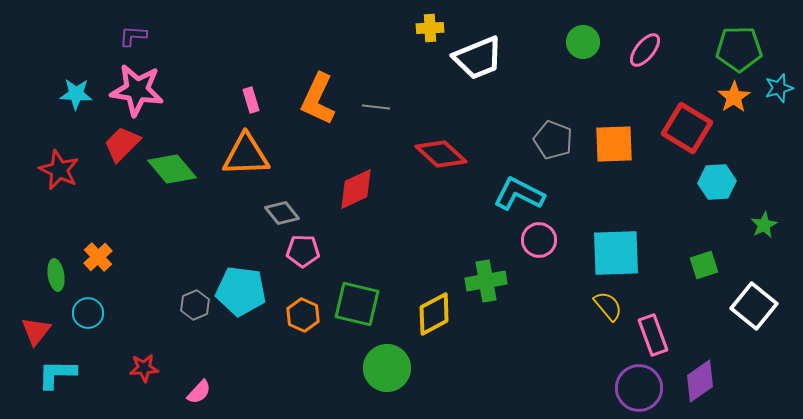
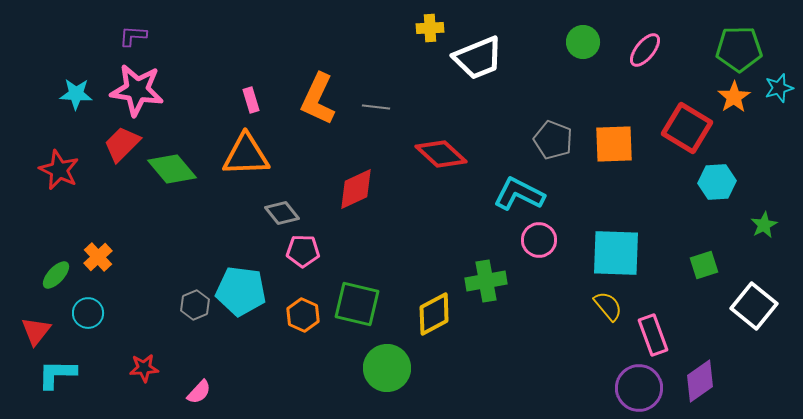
cyan square at (616, 253): rotated 4 degrees clockwise
green ellipse at (56, 275): rotated 52 degrees clockwise
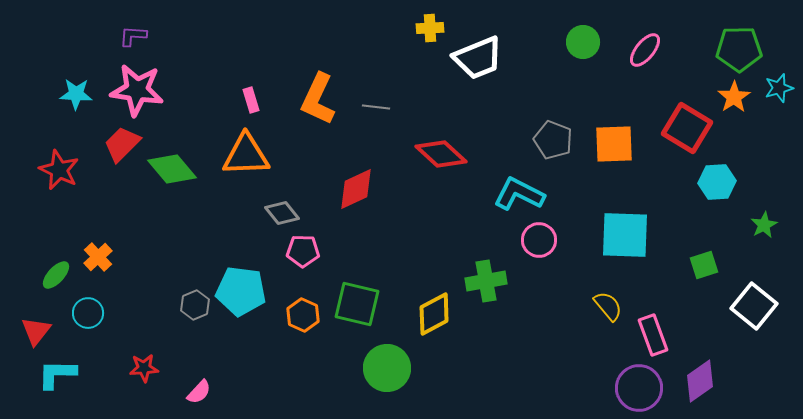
cyan square at (616, 253): moved 9 px right, 18 px up
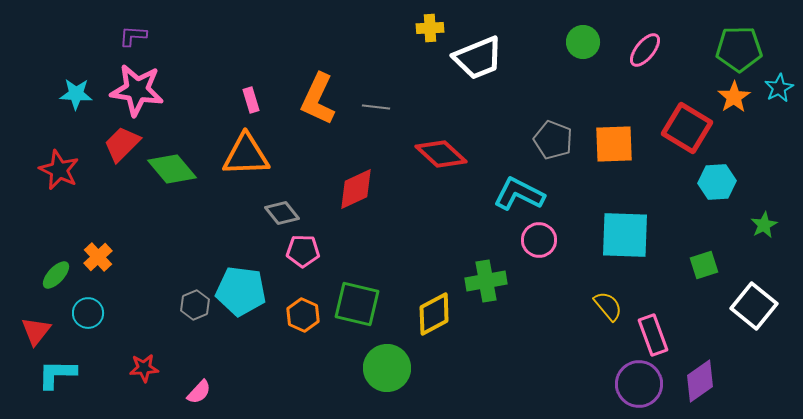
cyan star at (779, 88): rotated 12 degrees counterclockwise
purple circle at (639, 388): moved 4 px up
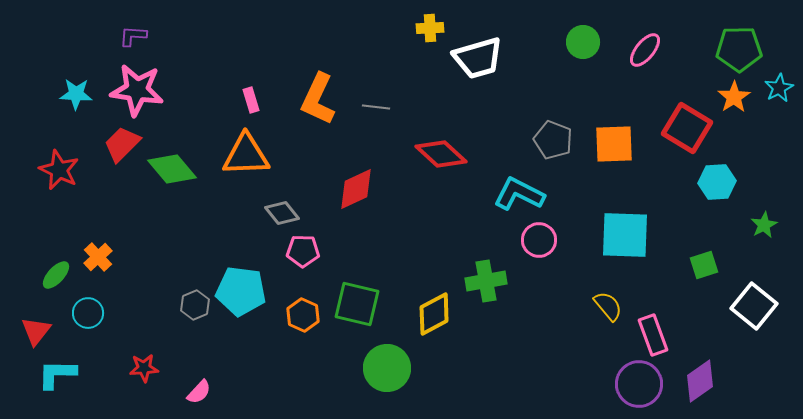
white trapezoid at (478, 58): rotated 6 degrees clockwise
